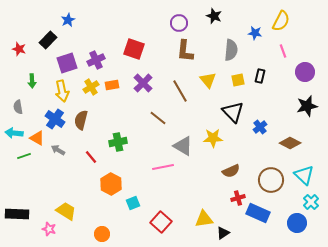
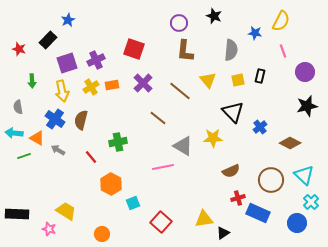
brown line at (180, 91): rotated 20 degrees counterclockwise
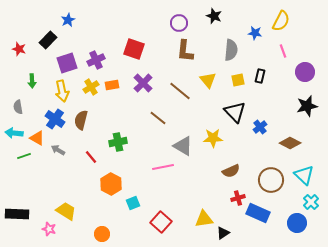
black triangle at (233, 112): moved 2 px right
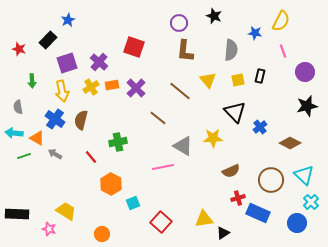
red square at (134, 49): moved 2 px up
purple cross at (96, 60): moved 3 px right, 2 px down; rotated 24 degrees counterclockwise
purple cross at (143, 83): moved 7 px left, 5 px down
gray arrow at (58, 150): moved 3 px left, 4 px down
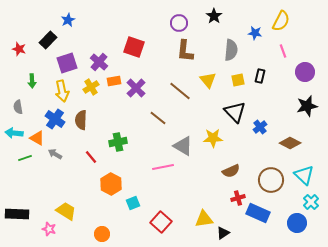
black star at (214, 16): rotated 14 degrees clockwise
orange rectangle at (112, 85): moved 2 px right, 4 px up
brown semicircle at (81, 120): rotated 12 degrees counterclockwise
green line at (24, 156): moved 1 px right, 2 px down
